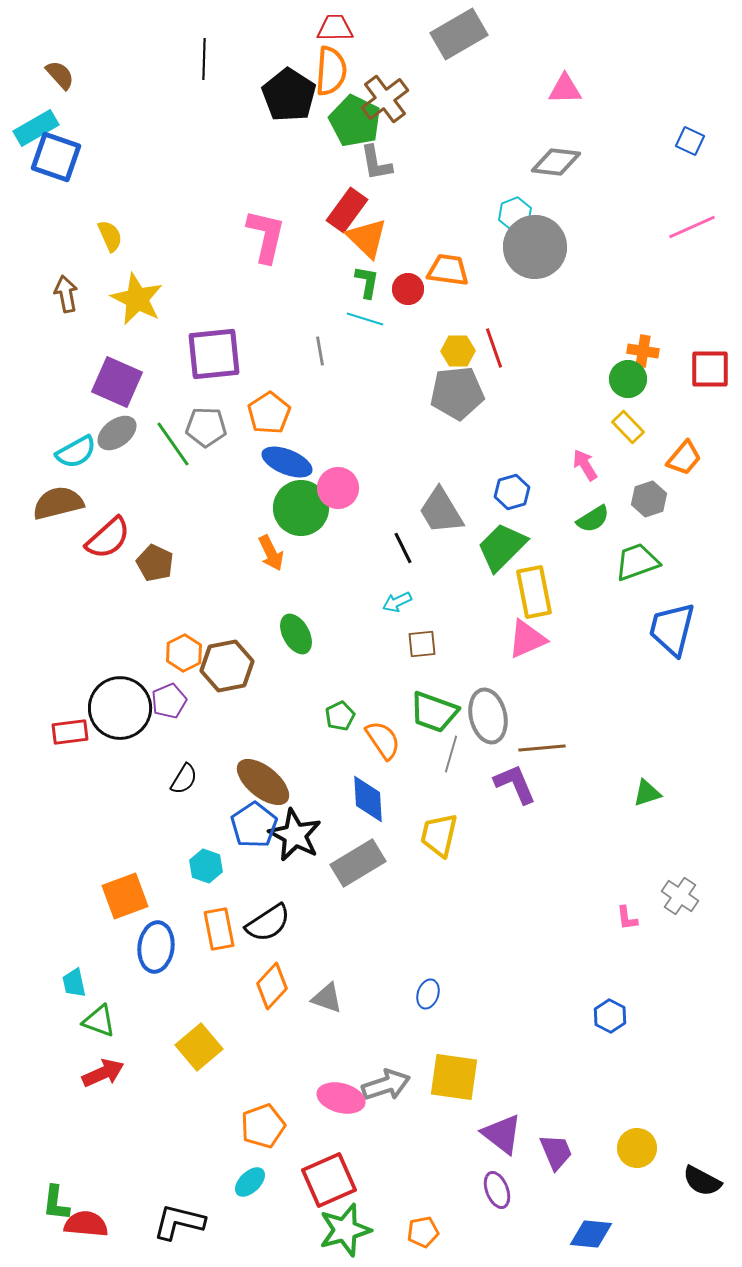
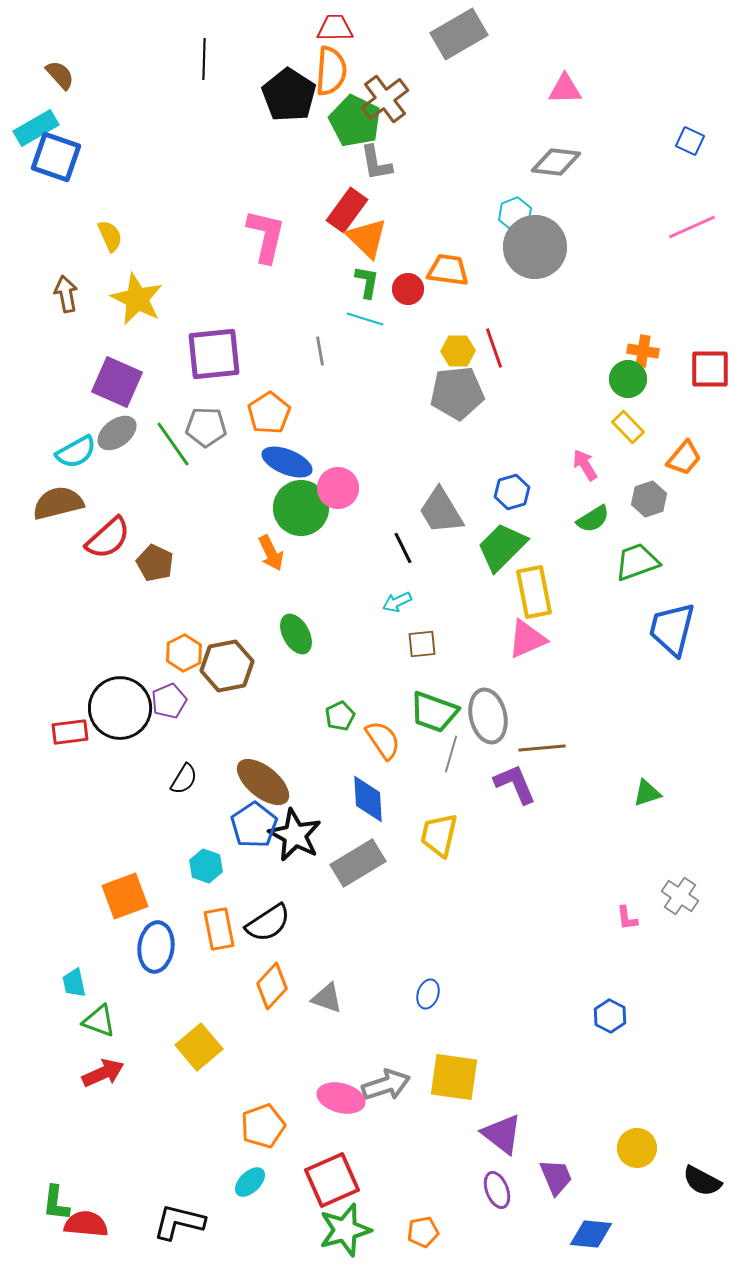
purple trapezoid at (556, 1152): moved 25 px down
red square at (329, 1180): moved 3 px right
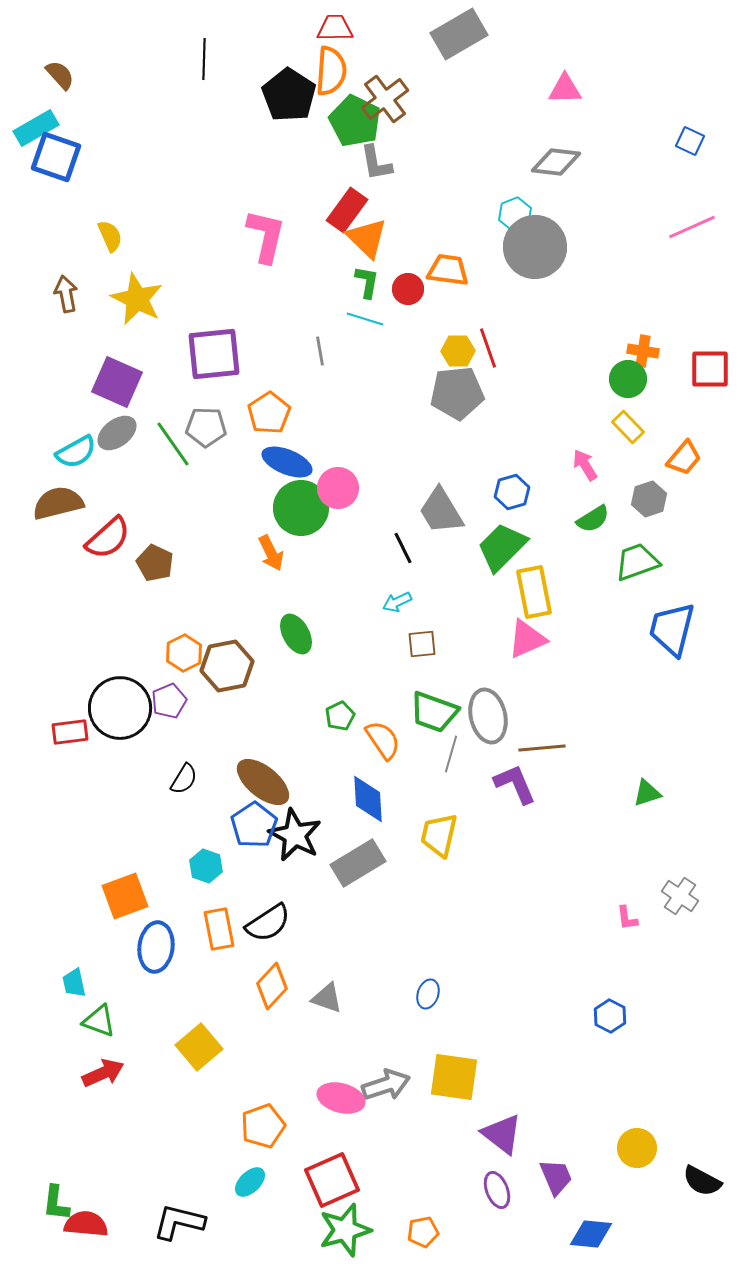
red line at (494, 348): moved 6 px left
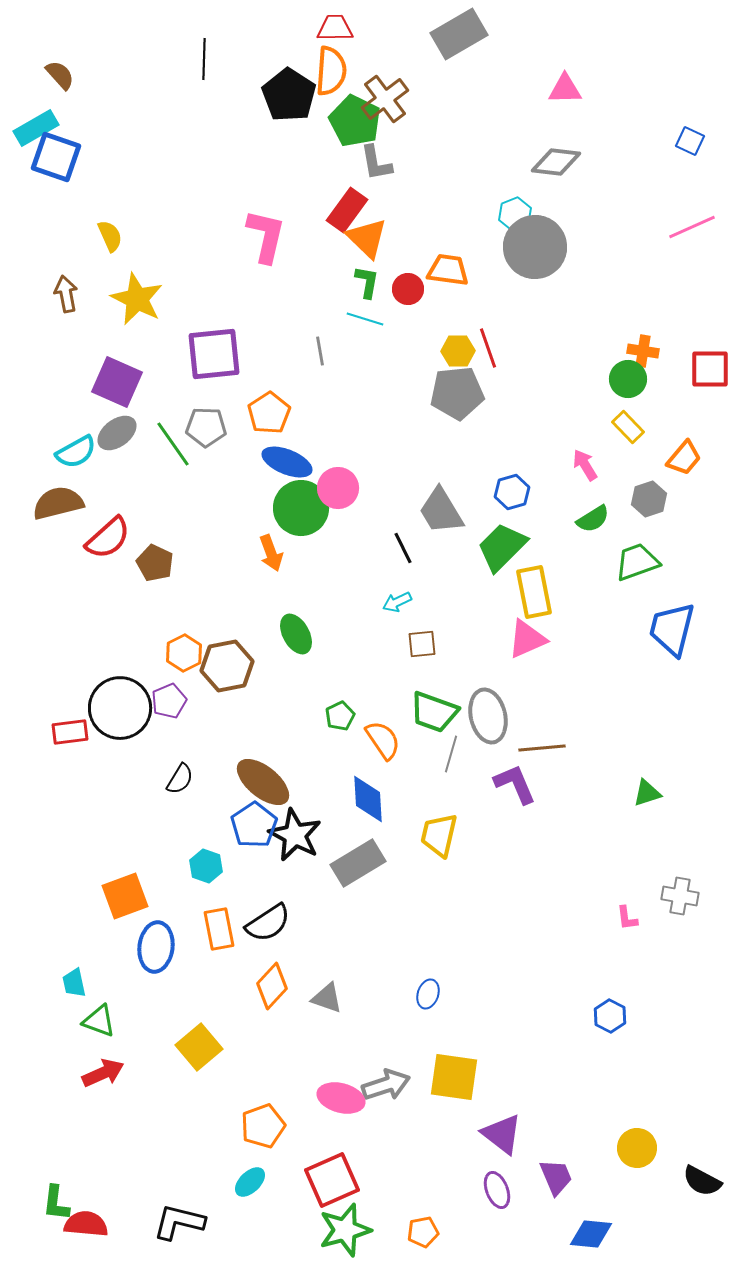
orange arrow at (271, 553): rotated 6 degrees clockwise
black semicircle at (184, 779): moved 4 px left
gray cross at (680, 896): rotated 24 degrees counterclockwise
